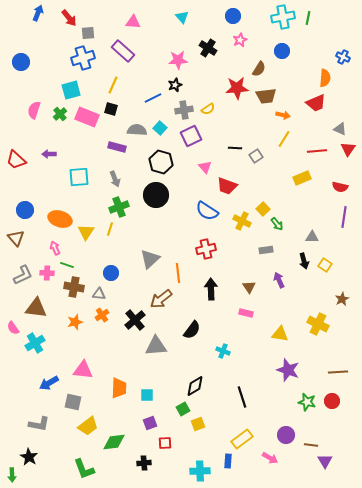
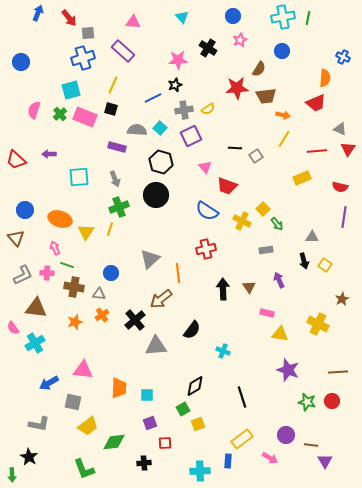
pink rectangle at (87, 117): moved 2 px left
black arrow at (211, 289): moved 12 px right
pink rectangle at (246, 313): moved 21 px right
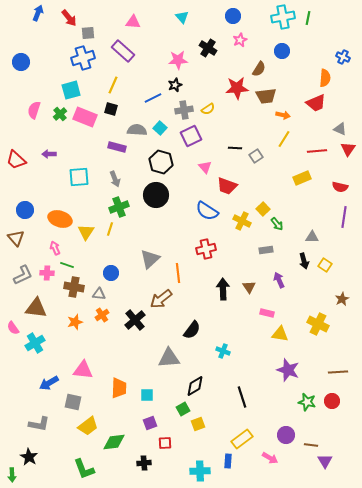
gray triangle at (156, 346): moved 13 px right, 12 px down
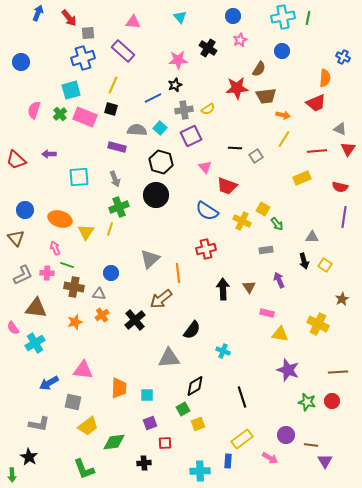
cyan triangle at (182, 17): moved 2 px left
yellow square at (263, 209): rotated 16 degrees counterclockwise
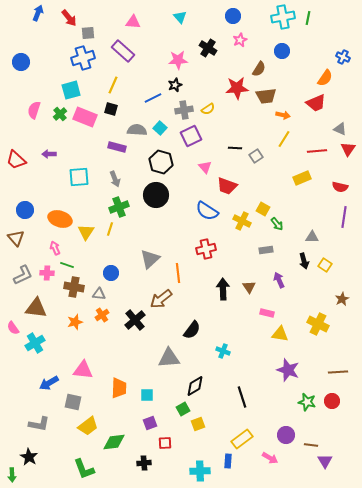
orange semicircle at (325, 78): rotated 30 degrees clockwise
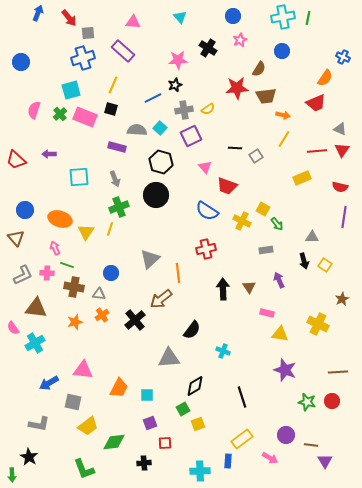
red triangle at (348, 149): moved 6 px left, 1 px down
purple star at (288, 370): moved 3 px left
orange trapezoid at (119, 388): rotated 25 degrees clockwise
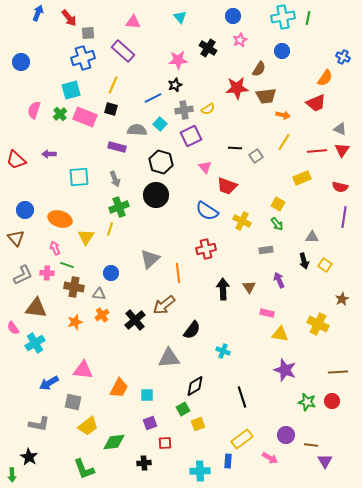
cyan square at (160, 128): moved 4 px up
yellow line at (284, 139): moved 3 px down
yellow square at (263, 209): moved 15 px right, 5 px up
yellow triangle at (86, 232): moved 5 px down
brown arrow at (161, 299): moved 3 px right, 6 px down
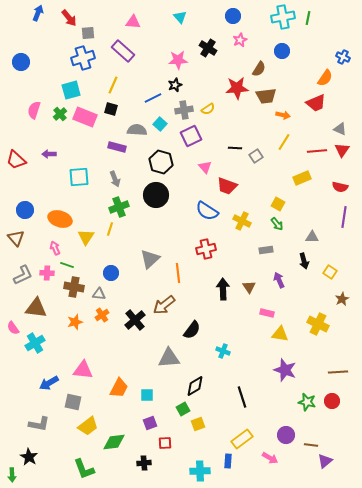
yellow square at (325, 265): moved 5 px right, 7 px down
purple triangle at (325, 461): rotated 21 degrees clockwise
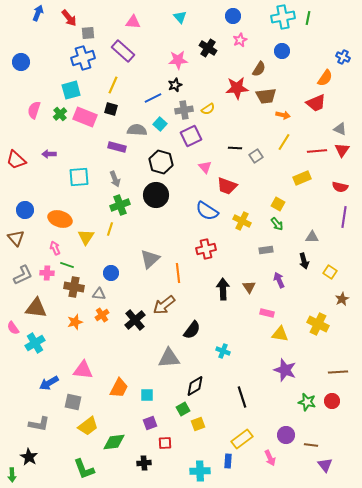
green cross at (119, 207): moved 1 px right, 2 px up
pink arrow at (270, 458): rotated 35 degrees clockwise
purple triangle at (325, 461): moved 4 px down; rotated 28 degrees counterclockwise
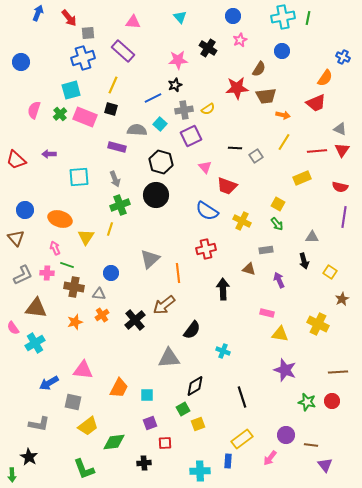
brown triangle at (249, 287): moved 18 px up; rotated 40 degrees counterclockwise
pink arrow at (270, 458): rotated 63 degrees clockwise
